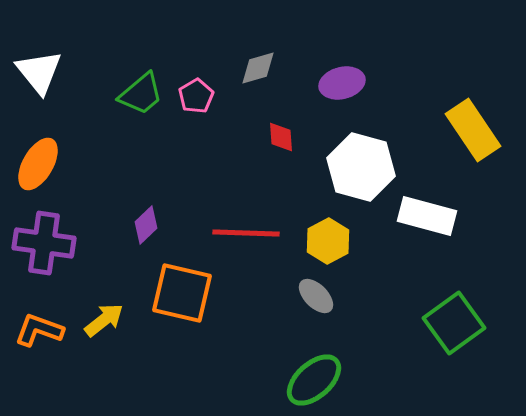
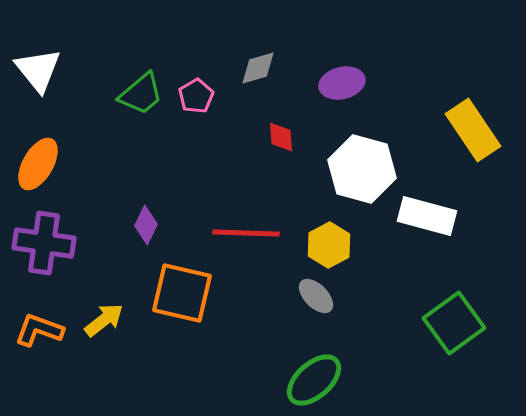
white triangle: moved 1 px left, 2 px up
white hexagon: moved 1 px right, 2 px down
purple diamond: rotated 21 degrees counterclockwise
yellow hexagon: moved 1 px right, 4 px down
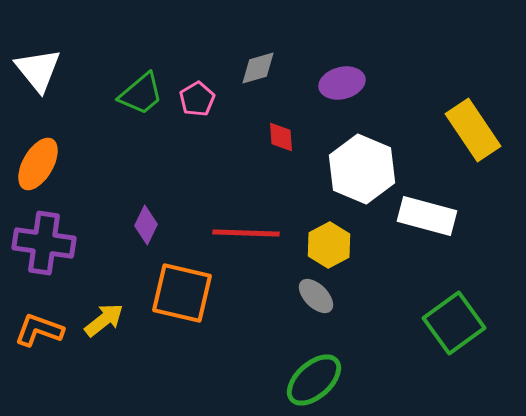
pink pentagon: moved 1 px right, 3 px down
white hexagon: rotated 8 degrees clockwise
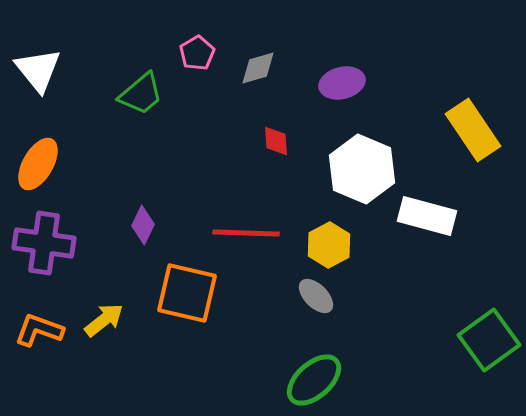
pink pentagon: moved 46 px up
red diamond: moved 5 px left, 4 px down
purple diamond: moved 3 px left
orange square: moved 5 px right
green square: moved 35 px right, 17 px down
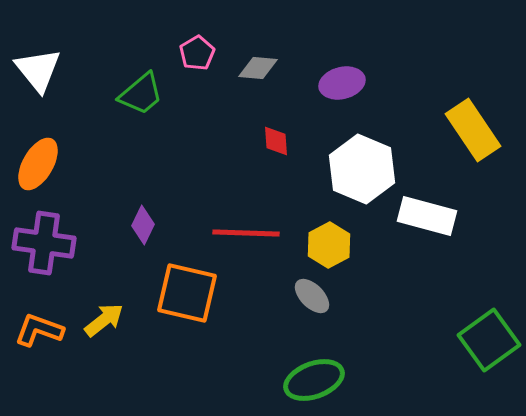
gray diamond: rotated 21 degrees clockwise
gray ellipse: moved 4 px left
green ellipse: rotated 22 degrees clockwise
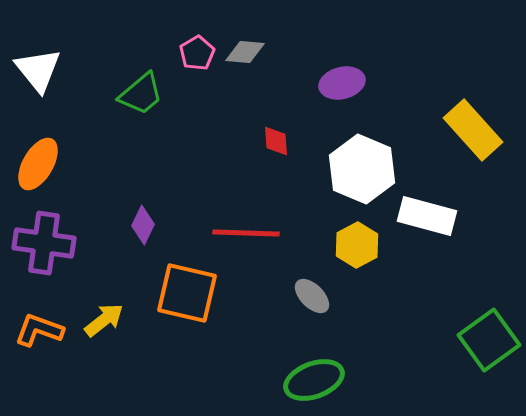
gray diamond: moved 13 px left, 16 px up
yellow rectangle: rotated 8 degrees counterclockwise
yellow hexagon: moved 28 px right
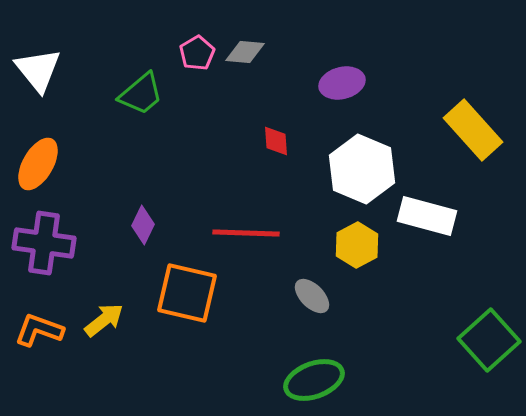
green square: rotated 6 degrees counterclockwise
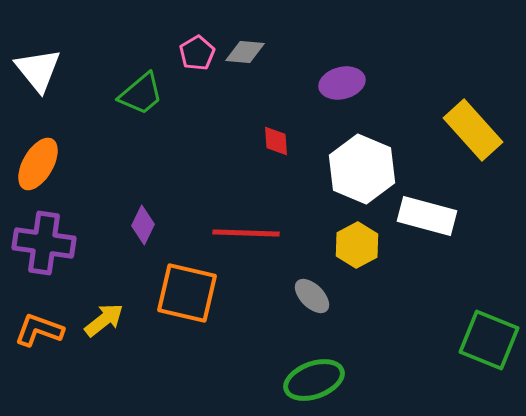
green square: rotated 26 degrees counterclockwise
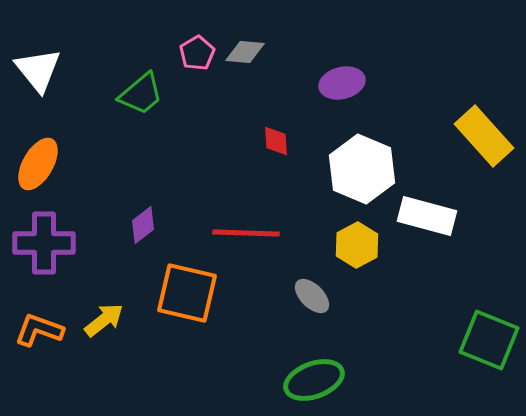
yellow rectangle: moved 11 px right, 6 px down
purple diamond: rotated 27 degrees clockwise
purple cross: rotated 8 degrees counterclockwise
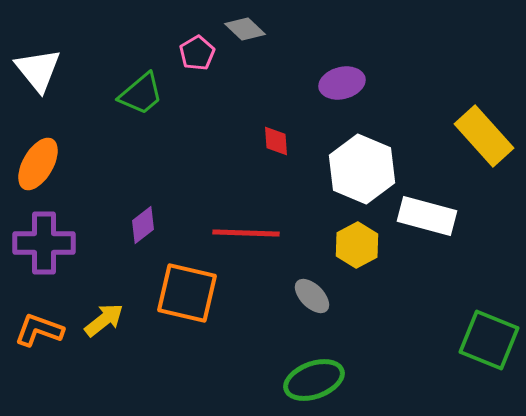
gray diamond: moved 23 px up; rotated 39 degrees clockwise
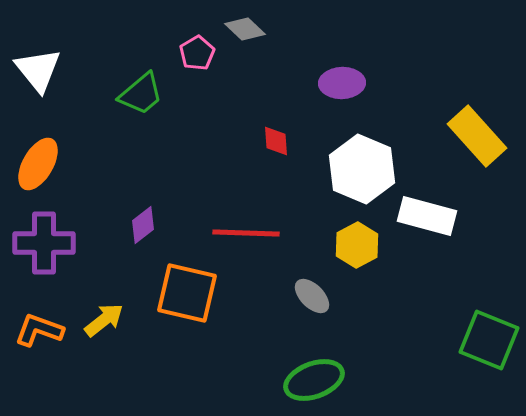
purple ellipse: rotated 12 degrees clockwise
yellow rectangle: moved 7 px left
